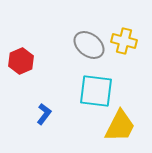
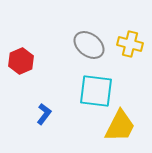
yellow cross: moved 6 px right, 3 px down
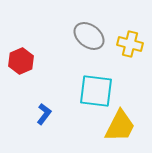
gray ellipse: moved 9 px up
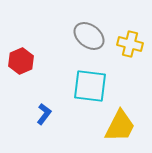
cyan square: moved 6 px left, 5 px up
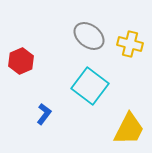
cyan square: rotated 30 degrees clockwise
yellow trapezoid: moved 9 px right, 3 px down
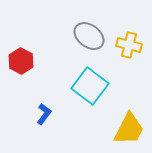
yellow cross: moved 1 px left, 1 px down
red hexagon: rotated 10 degrees counterclockwise
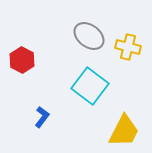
yellow cross: moved 1 px left, 2 px down
red hexagon: moved 1 px right, 1 px up
blue L-shape: moved 2 px left, 3 px down
yellow trapezoid: moved 5 px left, 2 px down
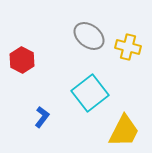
cyan square: moved 7 px down; rotated 15 degrees clockwise
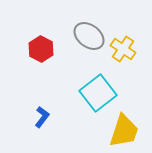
yellow cross: moved 5 px left, 2 px down; rotated 20 degrees clockwise
red hexagon: moved 19 px right, 11 px up
cyan square: moved 8 px right
yellow trapezoid: rotated 9 degrees counterclockwise
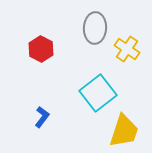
gray ellipse: moved 6 px right, 8 px up; rotated 56 degrees clockwise
yellow cross: moved 4 px right
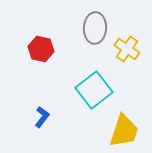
red hexagon: rotated 15 degrees counterclockwise
cyan square: moved 4 px left, 3 px up
